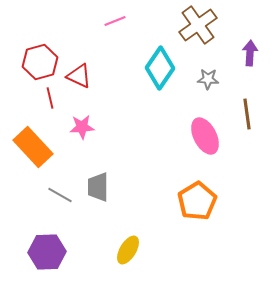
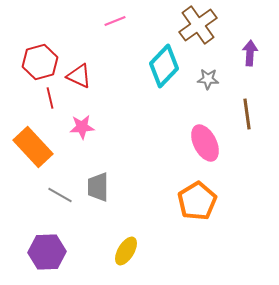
cyan diamond: moved 4 px right, 2 px up; rotated 9 degrees clockwise
pink ellipse: moved 7 px down
yellow ellipse: moved 2 px left, 1 px down
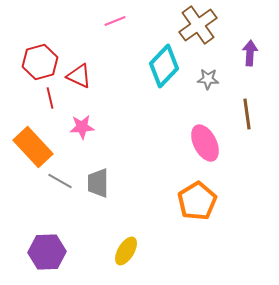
gray trapezoid: moved 4 px up
gray line: moved 14 px up
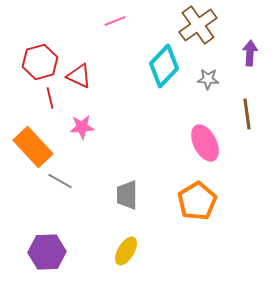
gray trapezoid: moved 29 px right, 12 px down
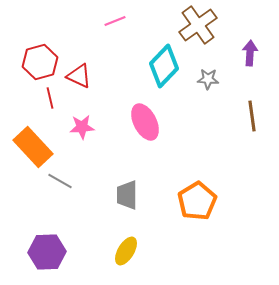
brown line: moved 5 px right, 2 px down
pink ellipse: moved 60 px left, 21 px up
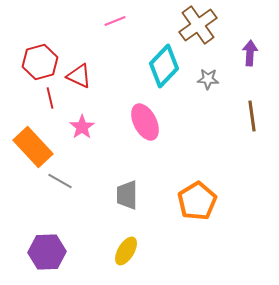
pink star: rotated 30 degrees counterclockwise
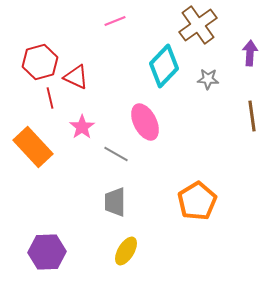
red triangle: moved 3 px left, 1 px down
gray line: moved 56 px right, 27 px up
gray trapezoid: moved 12 px left, 7 px down
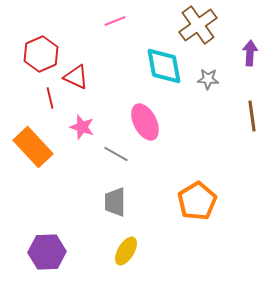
red hexagon: moved 1 px right, 8 px up; rotated 8 degrees counterclockwise
cyan diamond: rotated 54 degrees counterclockwise
pink star: rotated 20 degrees counterclockwise
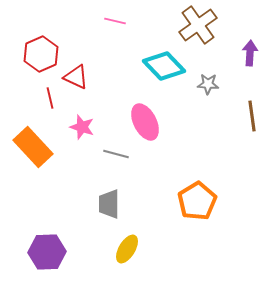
pink line: rotated 35 degrees clockwise
cyan diamond: rotated 33 degrees counterclockwise
gray star: moved 5 px down
gray line: rotated 15 degrees counterclockwise
gray trapezoid: moved 6 px left, 2 px down
yellow ellipse: moved 1 px right, 2 px up
